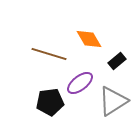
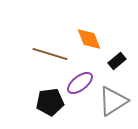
orange diamond: rotated 8 degrees clockwise
brown line: moved 1 px right
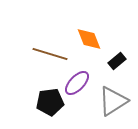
purple ellipse: moved 3 px left; rotated 8 degrees counterclockwise
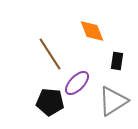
orange diamond: moved 3 px right, 8 px up
brown line: rotated 40 degrees clockwise
black rectangle: rotated 42 degrees counterclockwise
black pentagon: rotated 12 degrees clockwise
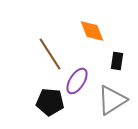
purple ellipse: moved 2 px up; rotated 12 degrees counterclockwise
gray triangle: moved 1 px left, 1 px up
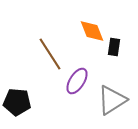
black rectangle: moved 3 px left, 14 px up
black pentagon: moved 33 px left
